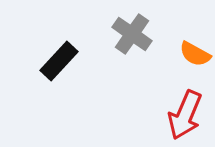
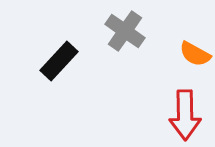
gray cross: moved 7 px left, 3 px up
red arrow: rotated 24 degrees counterclockwise
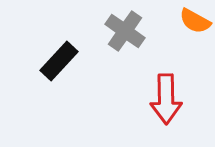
orange semicircle: moved 33 px up
red arrow: moved 19 px left, 16 px up
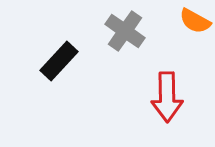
red arrow: moved 1 px right, 2 px up
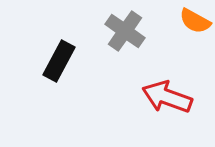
black rectangle: rotated 15 degrees counterclockwise
red arrow: rotated 111 degrees clockwise
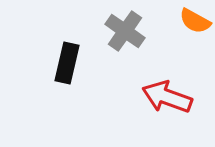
black rectangle: moved 8 px right, 2 px down; rotated 15 degrees counterclockwise
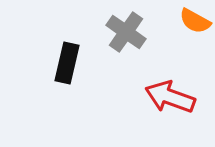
gray cross: moved 1 px right, 1 px down
red arrow: moved 3 px right
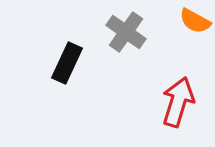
black rectangle: rotated 12 degrees clockwise
red arrow: moved 8 px right, 5 px down; rotated 87 degrees clockwise
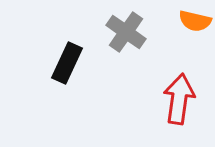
orange semicircle: rotated 16 degrees counterclockwise
red arrow: moved 1 px right, 3 px up; rotated 9 degrees counterclockwise
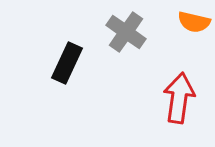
orange semicircle: moved 1 px left, 1 px down
red arrow: moved 1 px up
